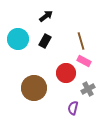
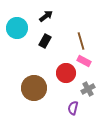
cyan circle: moved 1 px left, 11 px up
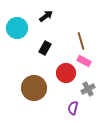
black rectangle: moved 7 px down
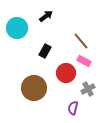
brown line: rotated 24 degrees counterclockwise
black rectangle: moved 3 px down
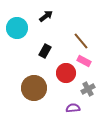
purple semicircle: rotated 72 degrees clockwise
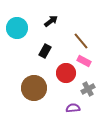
black arrow: moved 5 px right, 5 px down
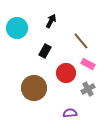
black arrow: rotated 24 degrees counterclockwise
pink rectangle: moved 4 px right, 3 px down
purple semicircle: moved 3 px left, 5 px down
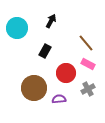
brown line: moved 5 px right, 2 px down
purple semicircle: moved 11 px left, 14 px up
